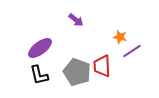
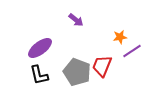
orange star: rotated 24 degrees counterclockwise
red trapezoid: rotated 25 degrees clockwise
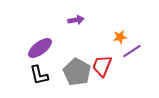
purple arrow: rotated 49 degrees counterclockwise
gray pentagon: rotated 8 degrees clockwise
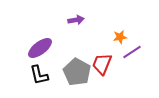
purple line: moved 1 px down
red trapezoid: moved 2 px up
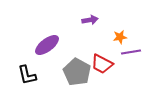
purple arrow: moved 14 px right
purple ellipse: moved 7 px right, 3 px up
purple line: moved 1 px left; rotated 24 degrees clockwise
red trapezoid: rotated 85 degrees counterclockwise
black L-shape: moved 12 px left
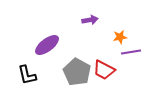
red trapezoid: moved 2 px right, 6 px down
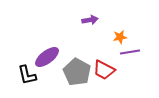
purple ellipse: moved 12 px down
purple line: moved 1 px left
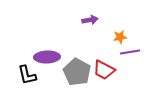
purple ellipse: rotated 35 degrees clockwise
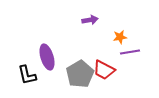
purple ellipse: rotated 75 degrees clockwise
gray pentagon: moved 3 px right, 2 px down; rotated 12 degrees clockwise
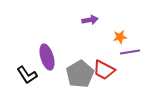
black L-shape: rotated 20 degrees counterclockwise
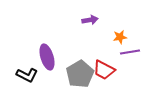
black L-shape: rotated 30 degrees counterclockwise
